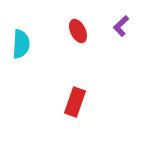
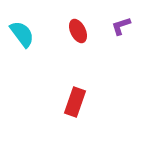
purple L-shape: rotated 25 degrees clockwise
cyan semicircle: moved 1 px right, 10 px up; rotated 40 degrees counterclockwise
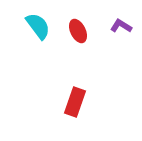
purple L-shape: rotated 50 degrees clockwise
cyan semicircle: moved 16 px right, 8 px up
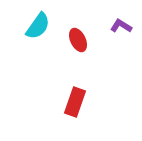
cyan semicircle: rotated 72 degrees clockwise
red ellipse: moved 9 px down
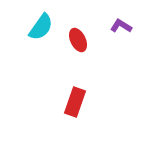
cyan semicircle: moved 3 px right, 1 px down
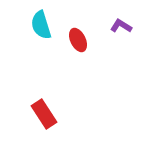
cyan semicircle: moved 2 px up; rotated 128 degrees clockwise
red rectangle: moved 31 px left, 12 px down; rotated 52 degrees counterclockwise
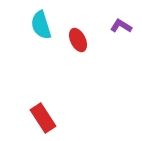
red rectangle: moved 1 px left, 4 px down
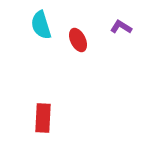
purple L-shape: moved 1 px down
red rectangle: rotated 36 degrees clockwise
